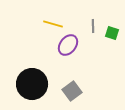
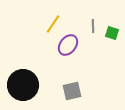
yellow line: rotated 72 degrees counterclockwise
black circle: moved 9 px left, 1 px down
gray square: rotated 24 degrees clockwise
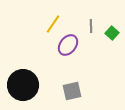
gray line: moved 2 px left
green square: rotated 24 degrees clockwise
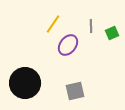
green square: rotated 24 degrees clockwise
black circle: moved 2 px right, 2 px up
gray square: moved 3 px right
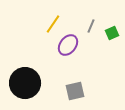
gray line: rotated 24 degrees clockwise
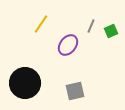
yellow line: moved 12 px left
green square: moved 1 px left, 2 px up
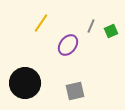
yellow line: moved 1 px up
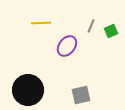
yellow line: rotated 54 degrees clockwise
purple ellipse: moved 1 px left, 1 px down
black circle: moved 3 px right, 7 px down
gray square: moved 6 px right, 4 px down
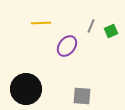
black circle: moved 2 px left, 1 px up
gray square: moved 1 px right, 1 px down; rotated 18 degrees clockwise
